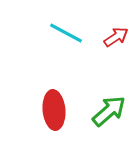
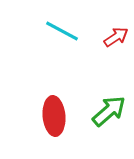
cyan line: moved 4 px left, 2 px up
red ellipse: moved 6 px down
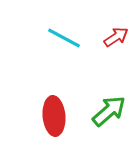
cyan line: moved 2 px right, 7 px down
